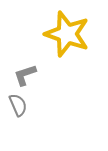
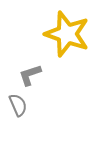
gray L-shape: moved 5 px right
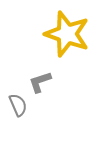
gray L-shape: moved 10 px right, 7 px down
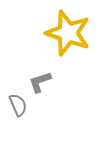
yellow star: moved 1 px right, 1 px up
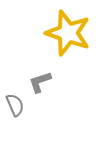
gray semicircle: moved 3 px left
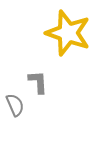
gray L-shape: moved 2 px left; rotated 105 degrees clockwise
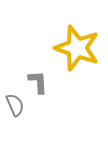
yellow star: moved 9 px right, 15 px down
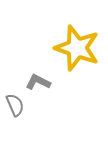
gray L-shape: rotated 60 degrees counterclockwise
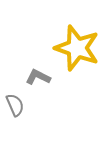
gray L-shape: moved 5 px up
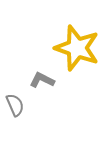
gray L-shape: moved 4 px right, 3 px down
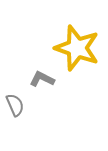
gray L-shape: moved 1 px up
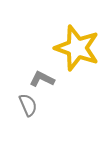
gray semicircle: moved 13 px right
